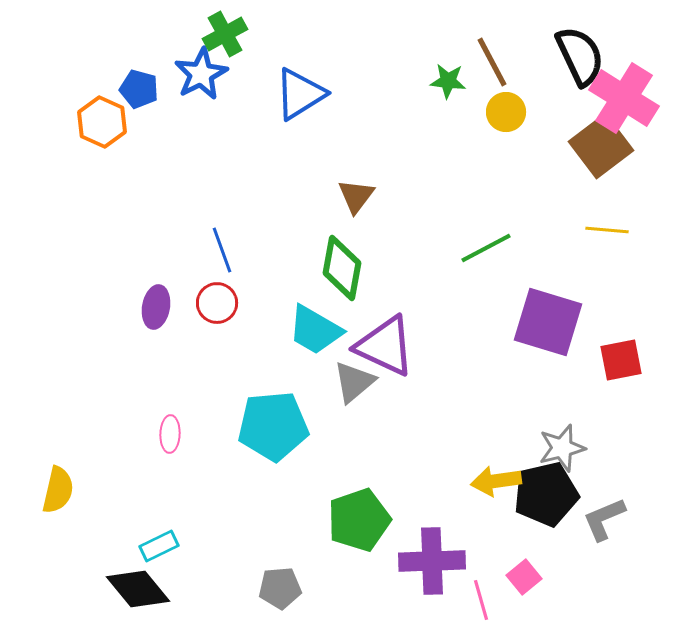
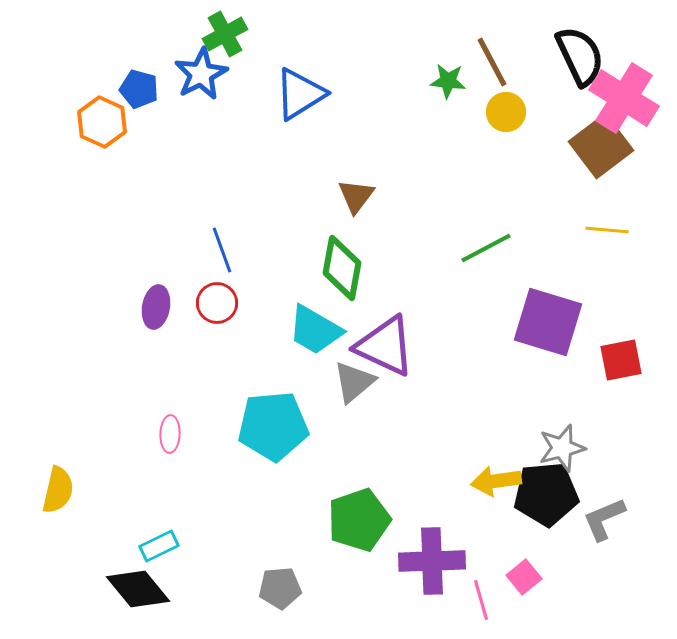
black pentagon: rotated 8 degrees clockwise
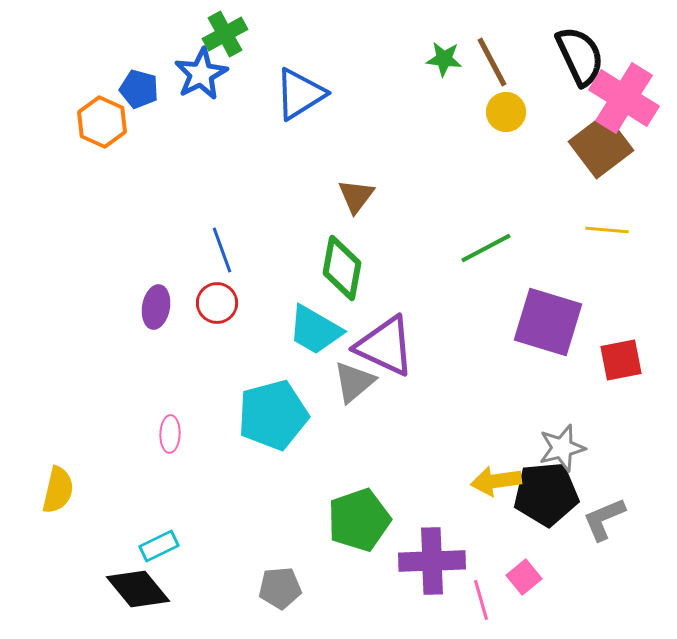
green star: moved 4 px left, 22 px up
cyan pentagon: moved 11 px up; rotated 10 degrees counterclockwise
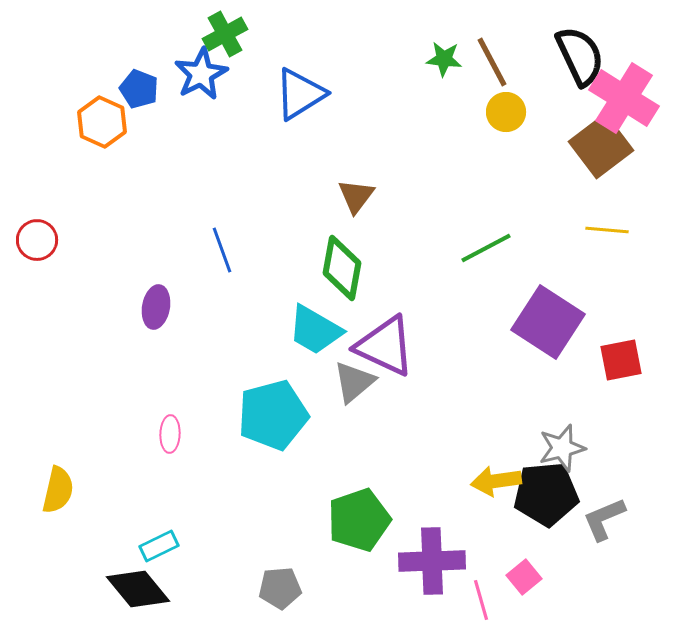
blue pentagon: rotated 6 degrees clockwise
red circle: moved 180 px left, 63 px up
purple square: rotated 16 degrees clockwise
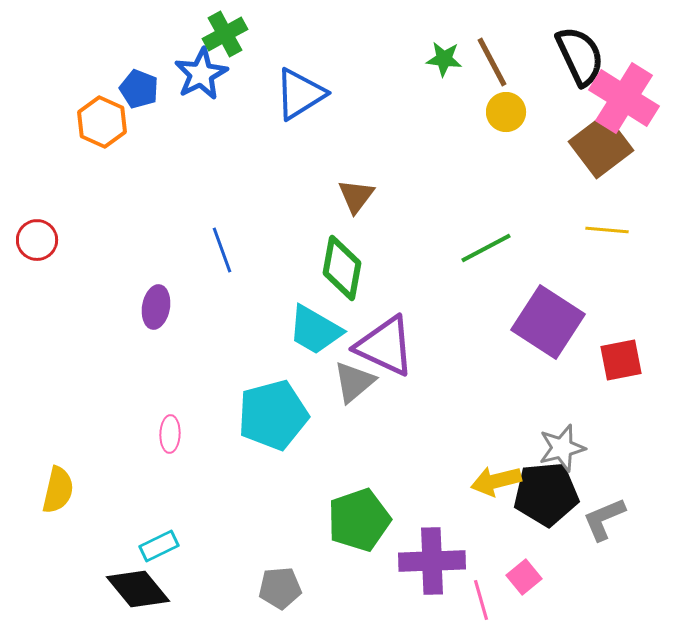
yellow arrow: rotated 6 degrees counterclockwise
